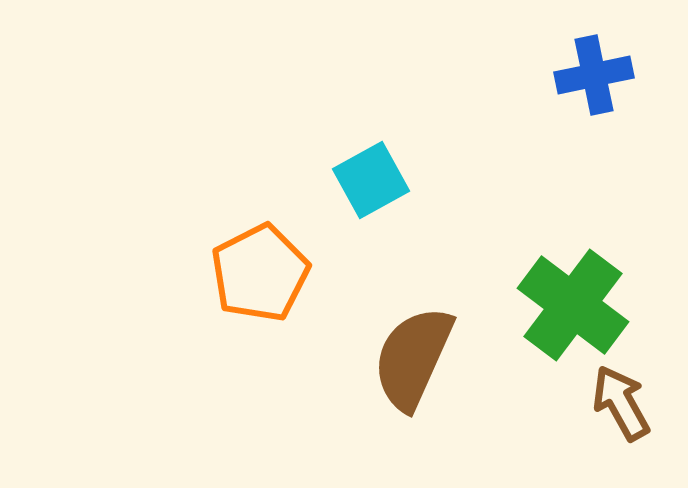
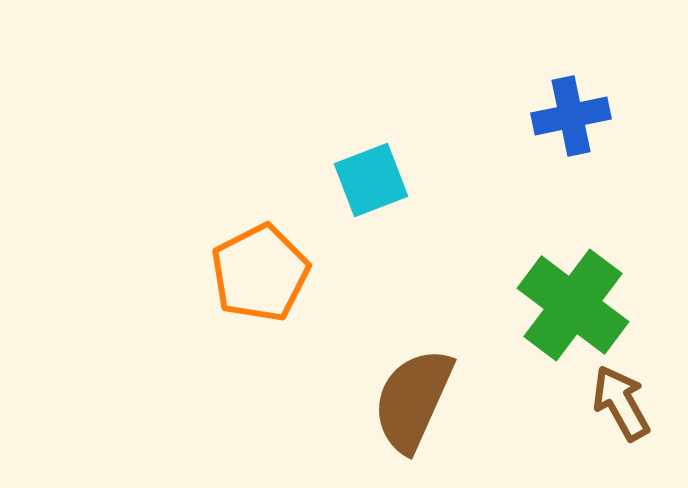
blue cross: moved 23 px left, 41 px down
cyan square: rotated 8 degrees clockwise
brown semicircle: moved 42 px down
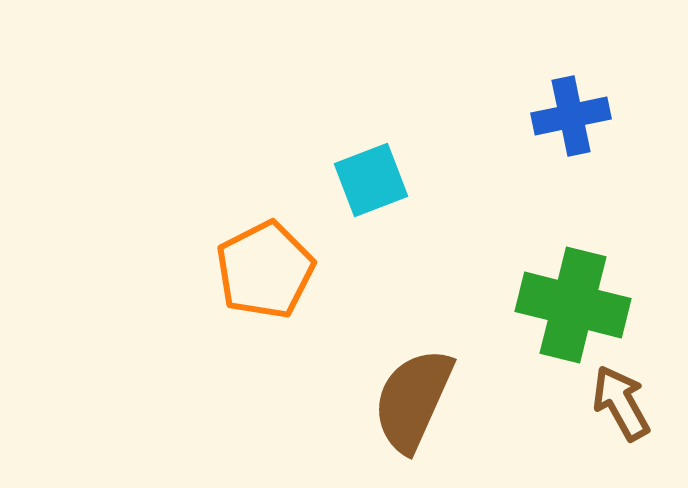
orange pentagon: moved 5 px right, 3 px up
green cross: rotated 23 degrees counterclockwise
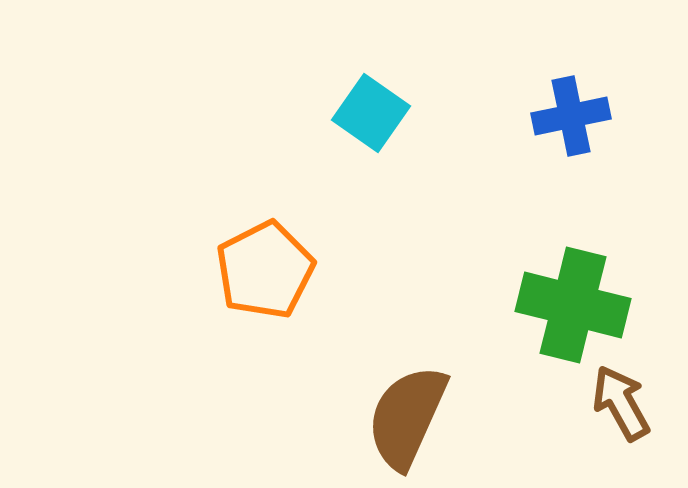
cyan square: moved 67 px up; rotated 34 degrees counterclockwise
brown semicircle: moved 6 px left, 17 px down
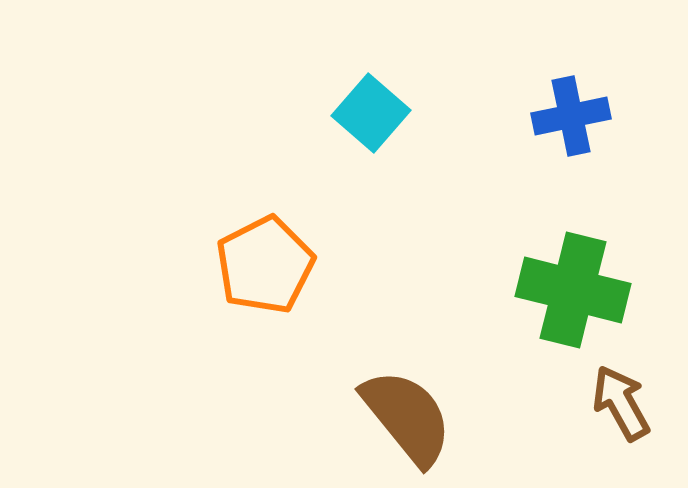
cyan square: rotated 6 degrees clockwise
orange pentagon: moved 5 px up
green cross: moved 15 px up
brown semicircle: rotated 117 degrees clockwise
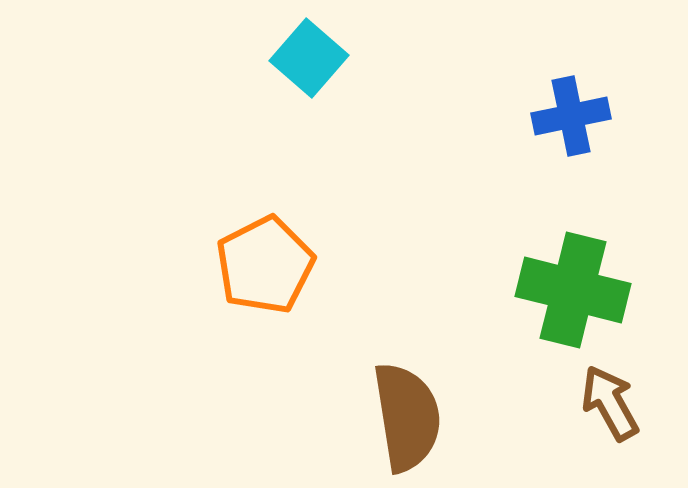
cyan square: moved 62 px left, 55 px up
brown arrow: moved 11 px left
brown semicircle: rotated 30 degrees clockwise
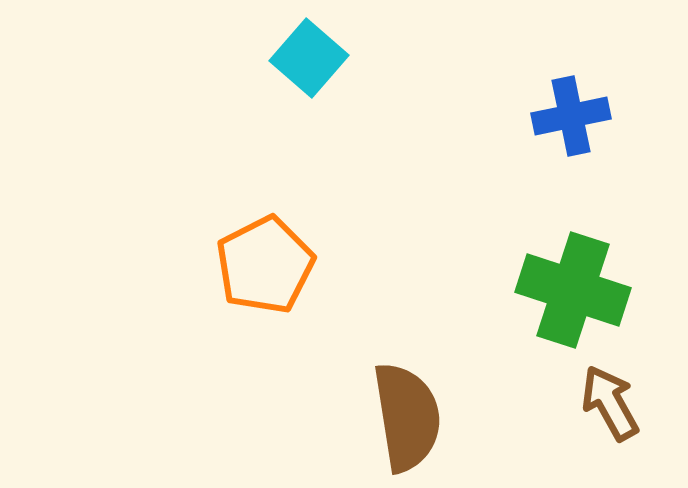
green cross: rotated 4 degrees clockwise
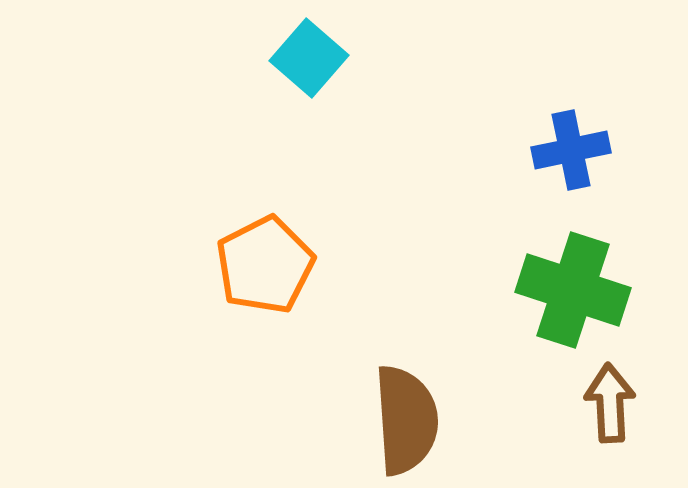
blue cross: moved 34 px down
brown arrow: rotated 26 degrees clockwise
brown semicircle: moved 1 px left, 3 px down; rotated 5 degrees clockwise
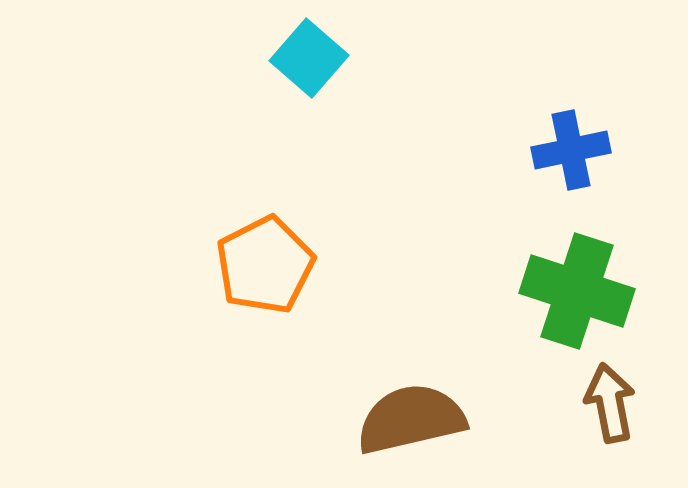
green cross: moved 4 px right, 1 px down
brown arrow: rotated 8 degrees counterclockwise
brown semicircle: moved 5 px right, 1 px up; rotated 99 degrees counterclockwise
